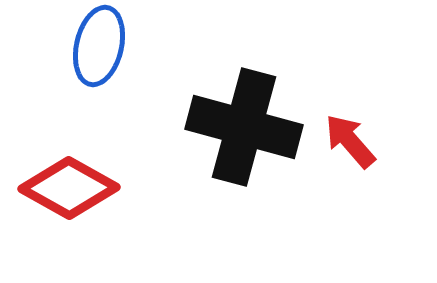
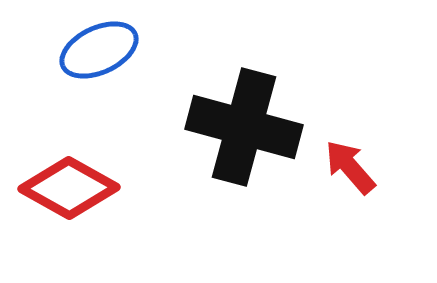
blue ellipse: moved 4 px down; rotated 52 degrees clockwise
red arrow: moved 26 px down
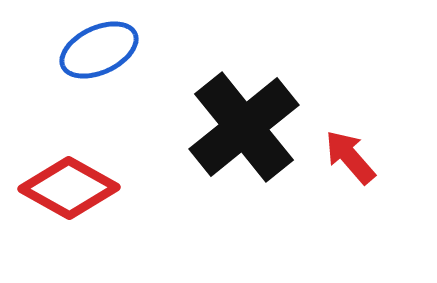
black cross: rotated 36 degrees clockwise
red arrow: moved 10 px up
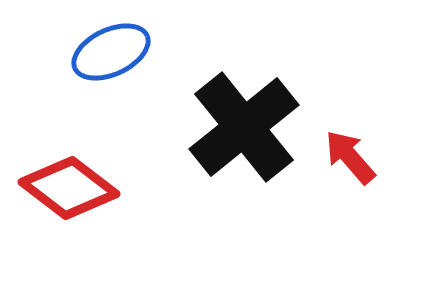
blue ellipse: moved 12 px right, 2 px down
red diamond: rotated 8 degrees clockwise
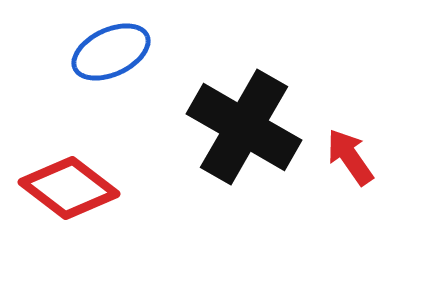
black cross: rotated 21 degrees counterclockwise
red arrow: rotated 6 degrees clockwise
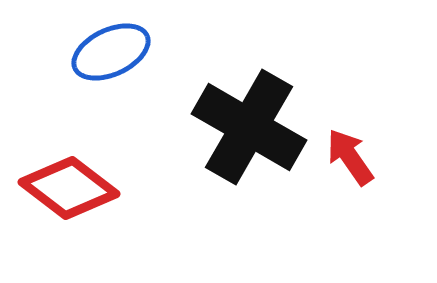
black cross: moved 5 px right
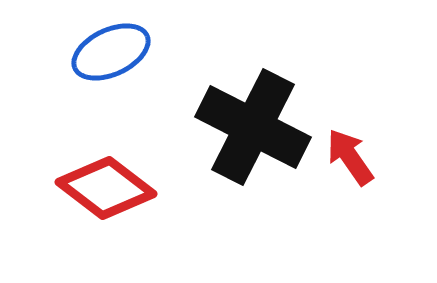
black cross: moved 4 px right; rotated 3 degrees counterclockwise
red diamond: moved 37 px right
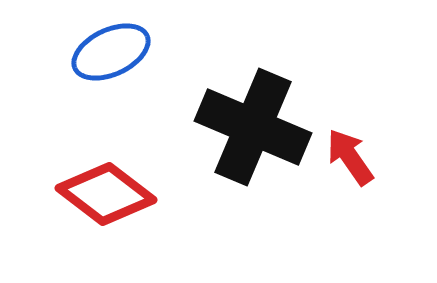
black cross: rotated 4 degrees counterclockwise
red diamond: moved 6 px down
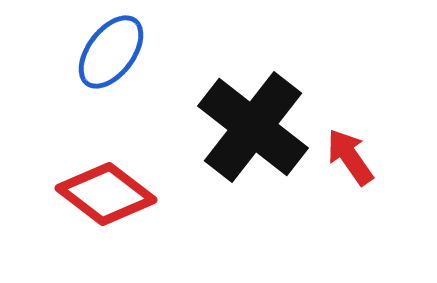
blue ellipse: rotated 28 degrees counterclockwise
black cross: rotated 15 degrees clockwise
